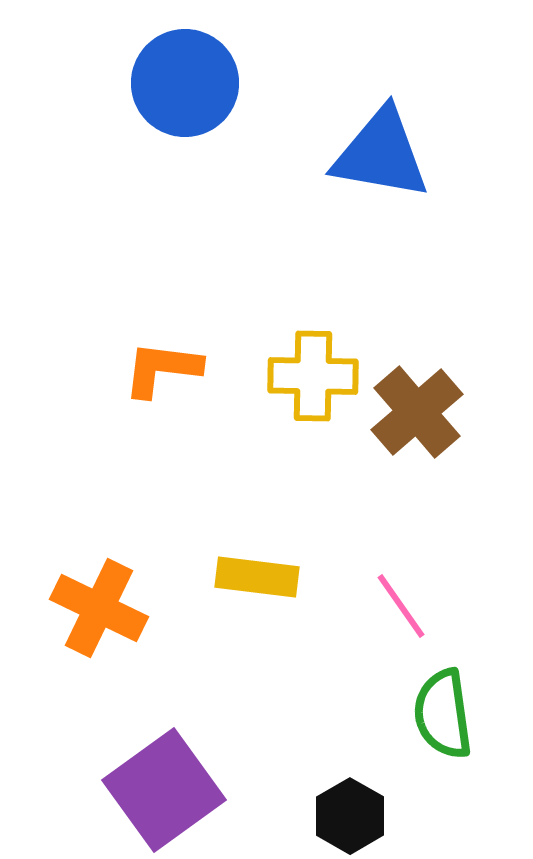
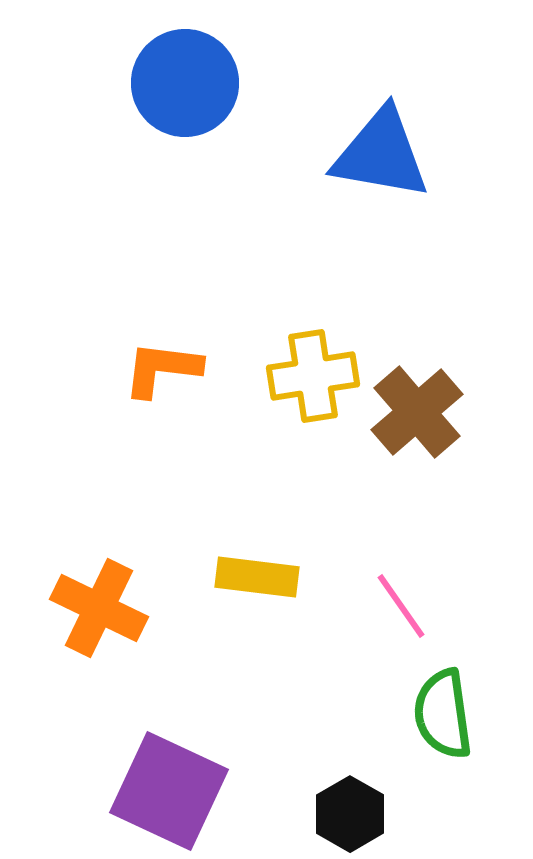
yellow cross: rotated 10 degrees counterclockwise
purple square: moved 5 px right, 1 px down; rotated 29 degrees counterclockwise
black hexagon: moved 2 px up
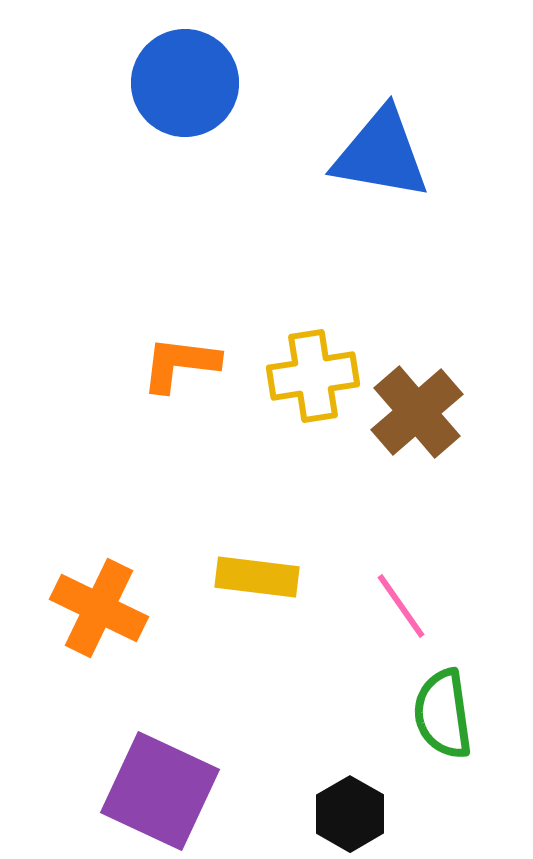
orange L-shape: moved 18 px right, 5 px up
purple square: moved 9 px left
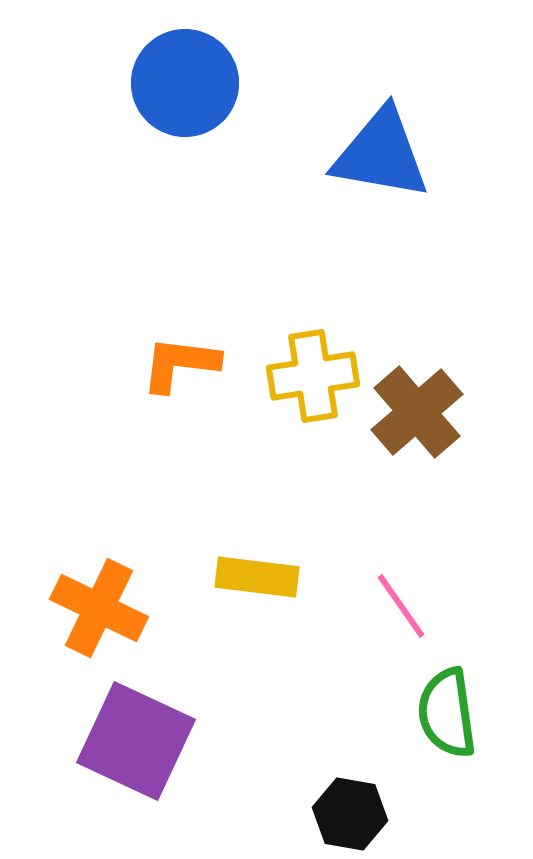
green semicircle: moved 4 px right, 1 px up
purple square: moved 24 px left, 50 px up
black hexagon: rotated 20 degrees counterclockwise
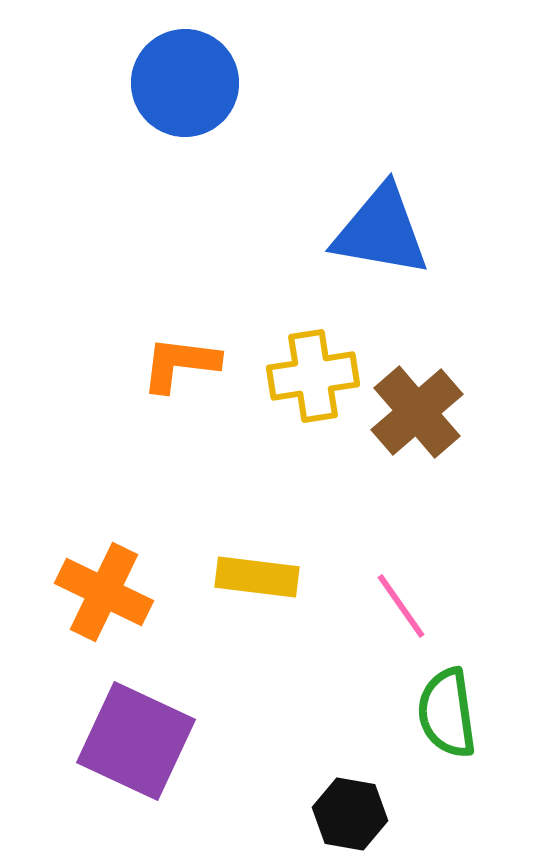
blue triangle: moved 77 px down
orange cross: moved 5 px right, 16 px up
